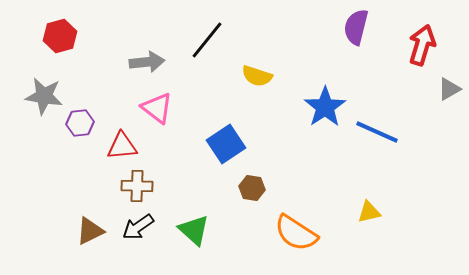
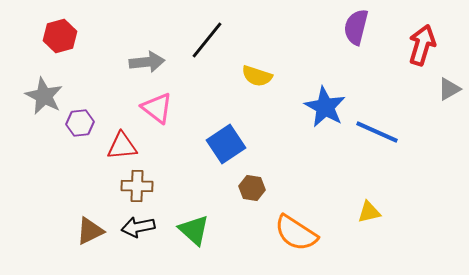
gray star: rotated 18 degrees clockwise
blue star: rotated 9 degrees counterclockwise
black arrow: rotated 24 degrees clockwise
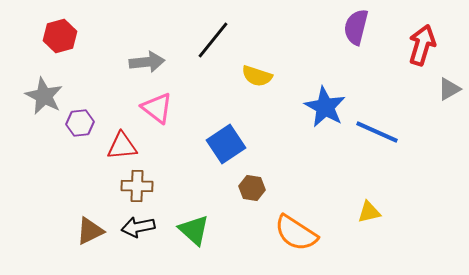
black line: moved 6 px right
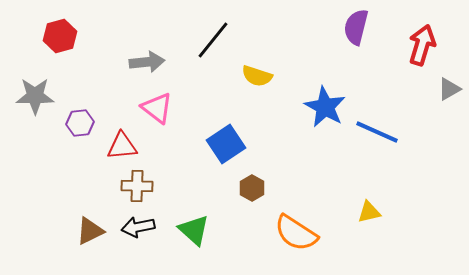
gray star: moved 9 px left; rotated 27 degrees counterclockwise
brown hexagon: rotated 20 degrees clockwise
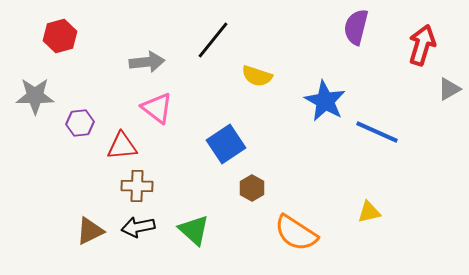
blue star: moved 6 px up
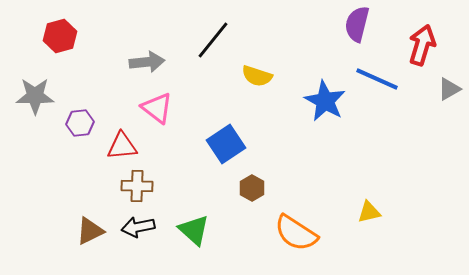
purple semicircle: moved 1 px right, 3 px up
blue line: moved 53 px up
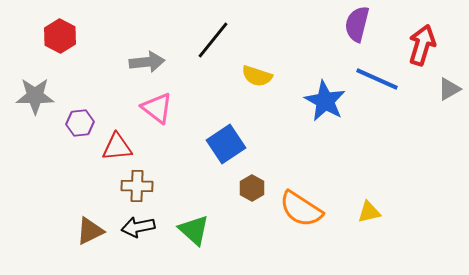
red hexagon: rotated 16 degrees counterclockwise
red triangle: moved 5 px left, 1 px down
orange semicircle: moved 5 px right, 24 px up
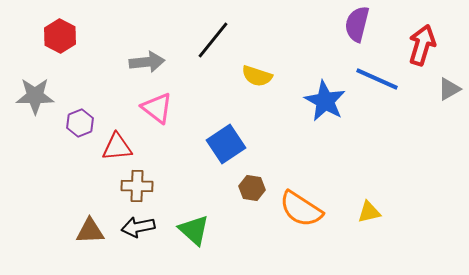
purple hexagon: rotated 16 degrees counterclockwise
brown hexagon: rotated 20 degrees counterclockwise
brown triangle: rotated 24 degrees clockwise
